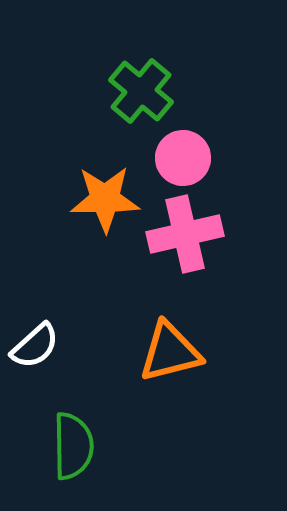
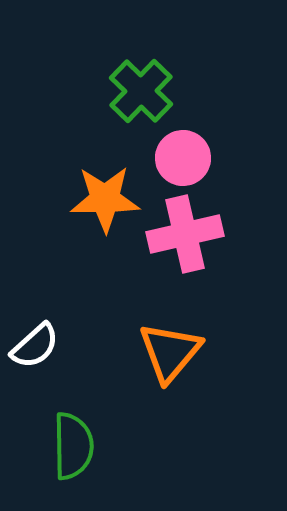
green cross: rotated 4 degrees clockwise
orange triangle: rotated 36 degrees counterclockwise
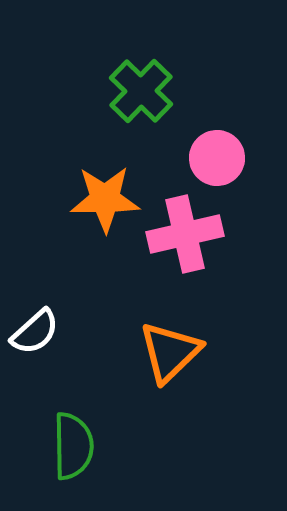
pink circle: moved 34 px right
white semicircle: moved 14 px up
orange triangle: rotated 6 degrees clockwise
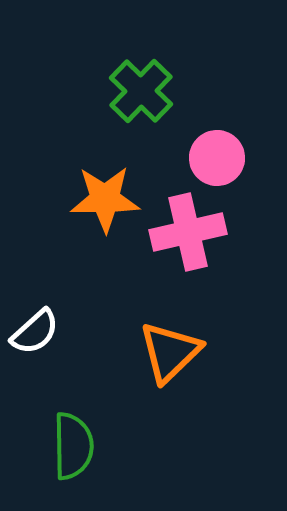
pink cross: moved 3 px right, 2 px up
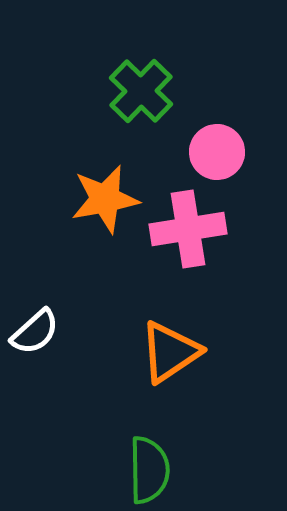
pink circle: moved 6 px up
orange star: rotated 10 degrees counterclockwise
pink cross: moved 3 px up; rotated 4 degrees clockwise
orange triangle: rotated 10 degrees clockwise
green semicircle: moved 76 px right, 24 px down
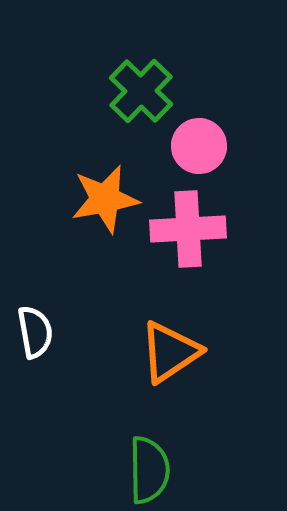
pink circle: moved 18 px left, 6 px up
pink cross: rotated 6 degrees clockwise
white semicircle: rotated 58 degrees counterclockwise
